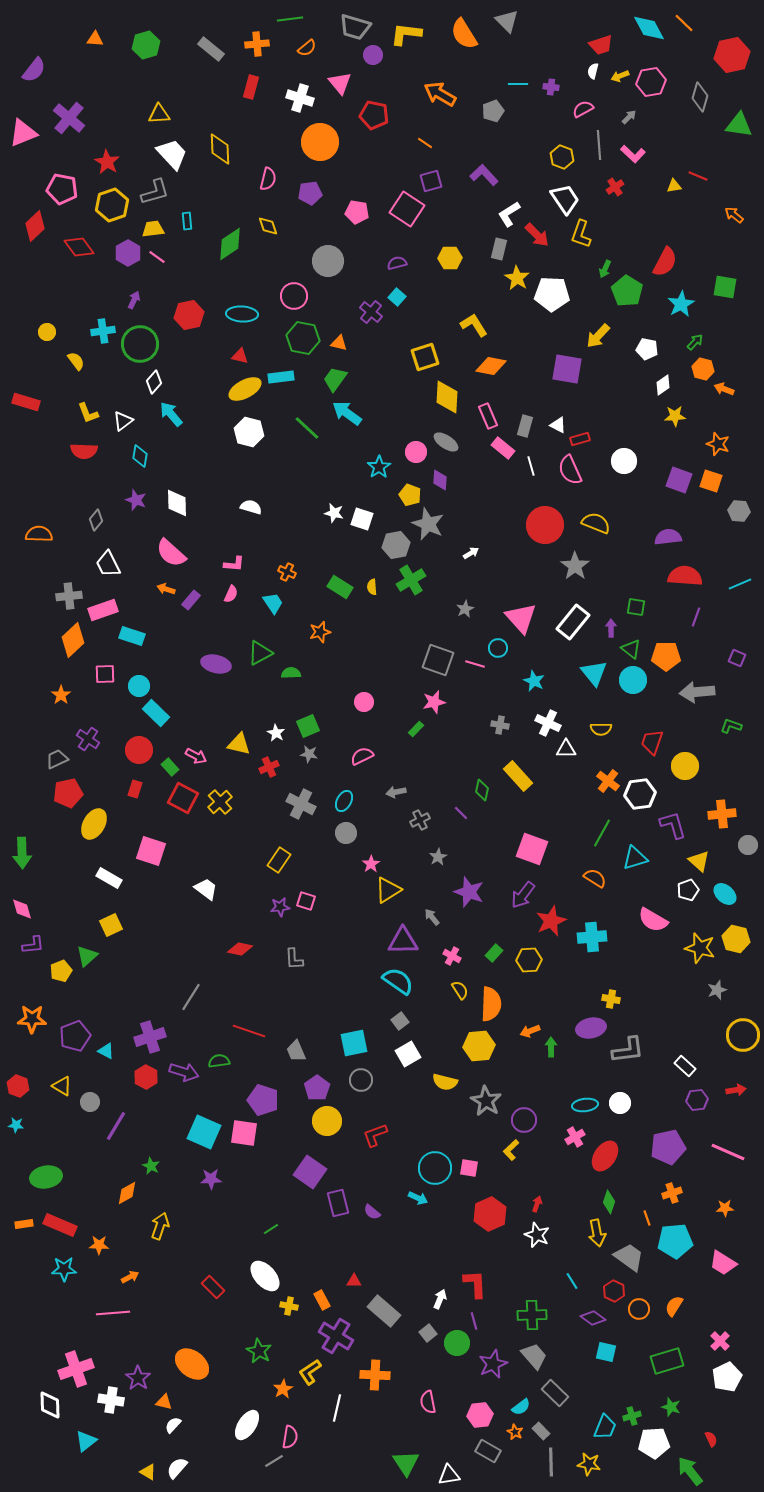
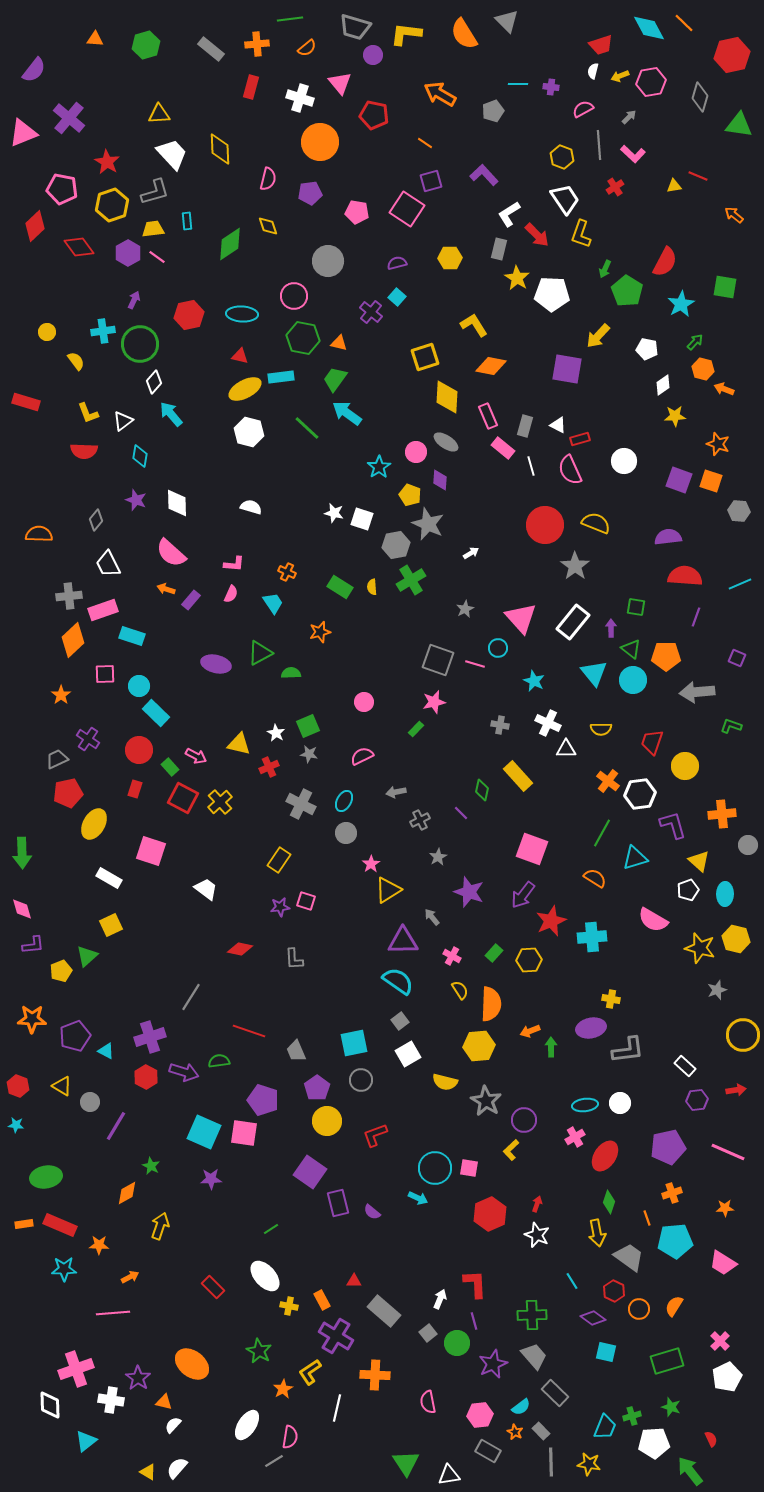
cyan ellipse at (725, 894): rotated 50 degrees clockwise
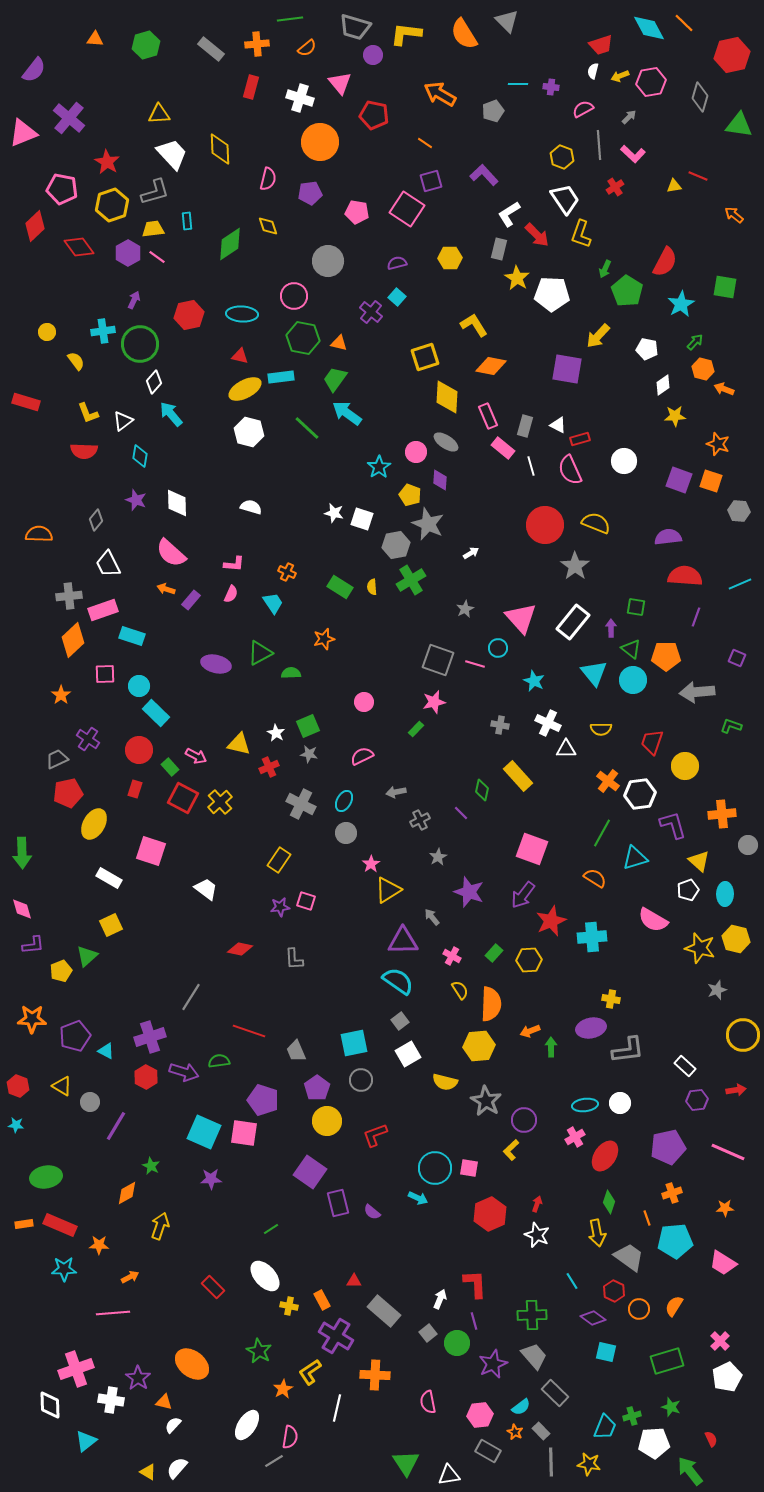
orange star at (320, 632): moved 4 px right, 7 px down
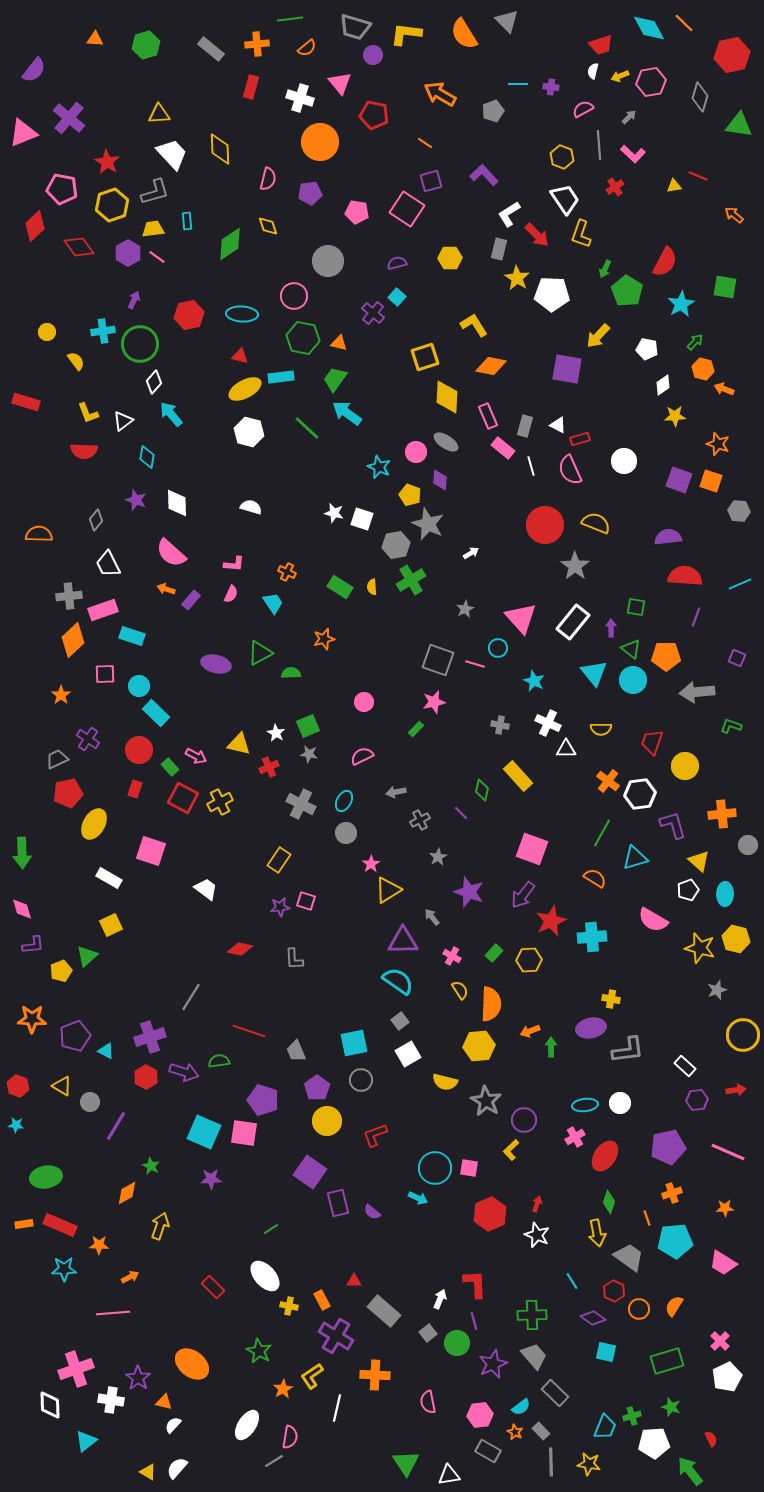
purple cross at (371, 312): moved 2 px right, 1 px down
cyan diamond at (140, 456): moved 7 px right, 1 px down
cyan star at (379, 467): rotated 15 degrees counterclockwise
yellow cross at (220, 802): rotated 15 degrees clockwise
yellow L-shape at (310, 1372): moved 2 px right, 4 px down
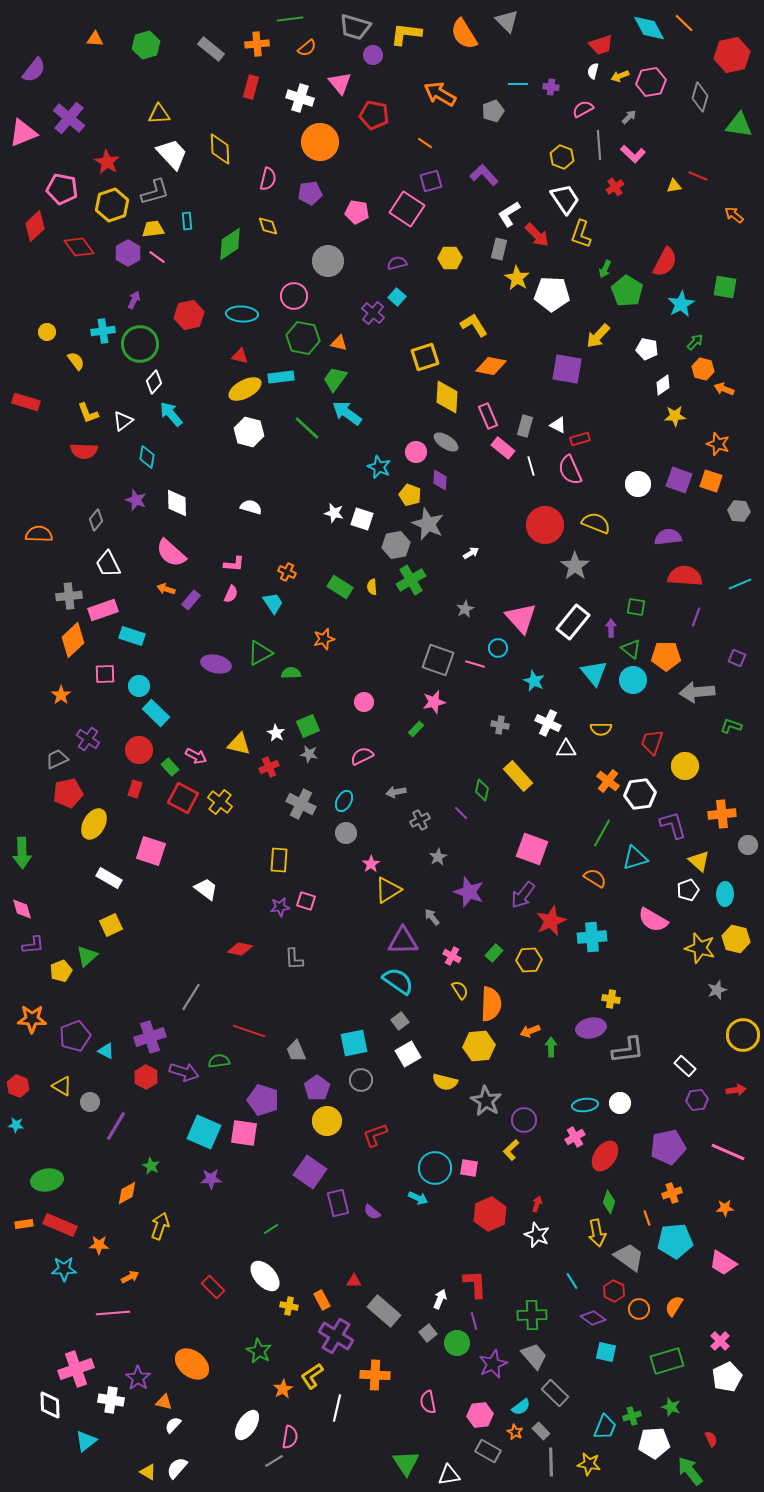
white circle at (624, 461): moved 14 px right, 23 px down
yellow cross at (220, 802): rotated 25 degrees counterclockwise
yellow rectangle at (279, 860): rotated 30 degrees counterclockwise
green ellipse at (46, 1177): moved 1 px right, 3 px down
